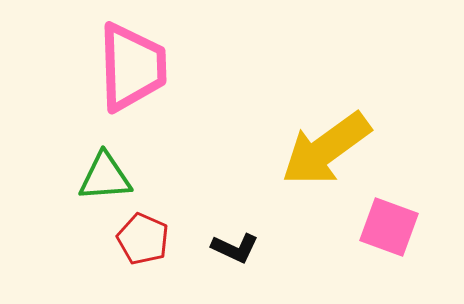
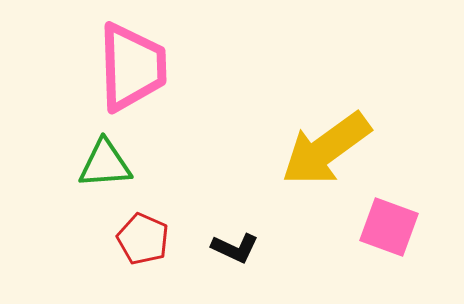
green triangle: moved 13 px up
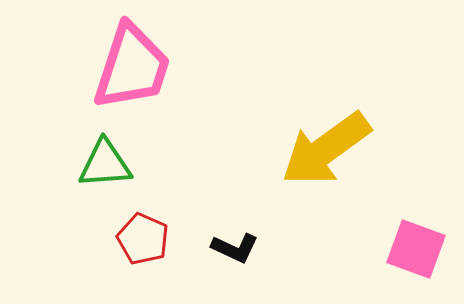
pink trapezoid: rotated 20 degrees clockwise
pink square: moved 27 px right, 22 px down
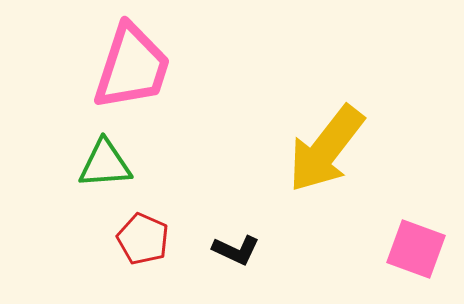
yellow arrow: rotated 16 degrees counterclockwise
black L-shape: moved 1 px right, 2 px down
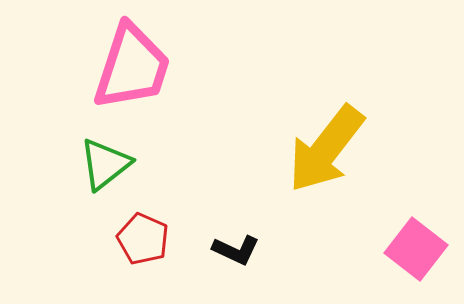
green triangle: rotated 34 degrees counterclockwise
pink square: rotated 18 degrees clockwise
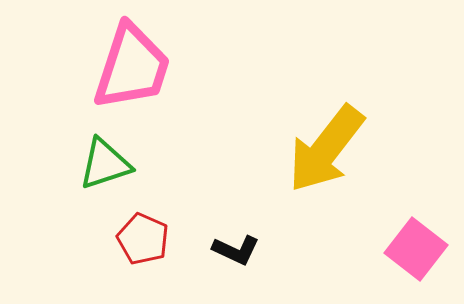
green triangle: rotated 20 degrees clockwise
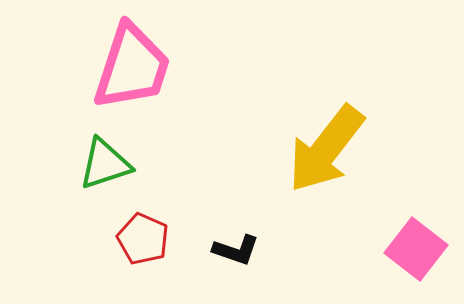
black L-shape: rotated 6 degrees counterclockwise
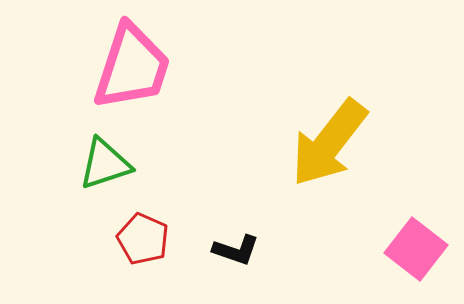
yellow arrow: moved 3 px right, 6 px up
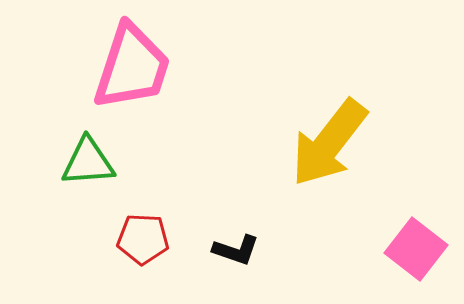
green triangle: moved 17 px left, 2 px up; rotated 14 degrees clockwise
red pentagon: rotated 21 degrees counterclockwise
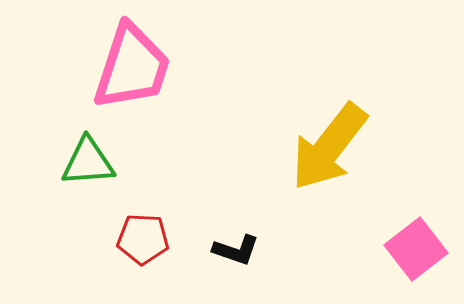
yellow arrow: moved 4 px down
pink square: rotated 14 degrees clockwise
